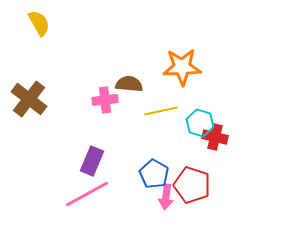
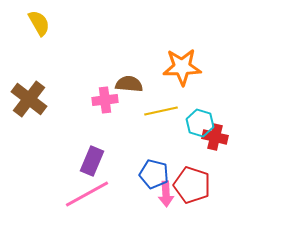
blue pentagon: rotated 16 degrees counterclockwise
pink arrow: moved 3 px up; rotated 10 degrees counterclockwise
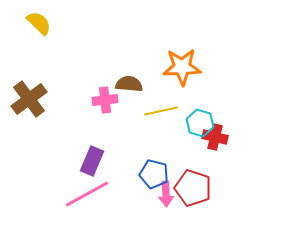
yellow semicircle: rotated 16 degrees counterclockwise
brown cross: rotated 15 degrees clockwise
red pentagon: moved 1 px right, 3 px down
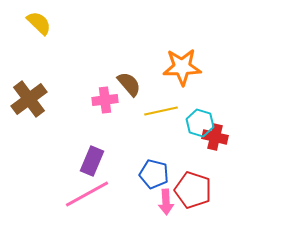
brown semicircle: rotated 44 degrees clockwise
red pentagon: moved 2 px down
pink arrow: moved 8 px down
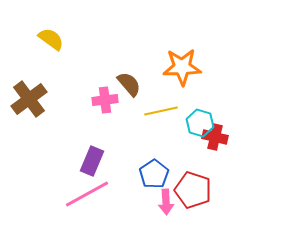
yellow semicircle: moved 12 px right, 16 px down; rotated 8 degrees counterclockwise
blue pentagon: rotated 24 degrees clockwise
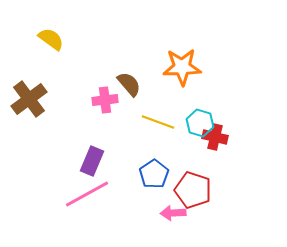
yellow line: moved 3 px left, 11 px down; rotated 32 degrees clockwise
pink arrow: moved 7 px right, 11 px down; rotated 90 degrees clockwise
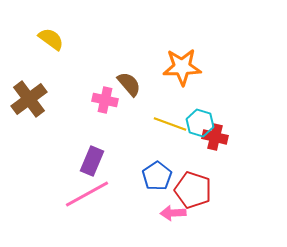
pink cross: rotated 20 degrees clockwise
yellow line: moved 12 px right, 2 px down
blue pentagon: moved 3 px right, 2 px down
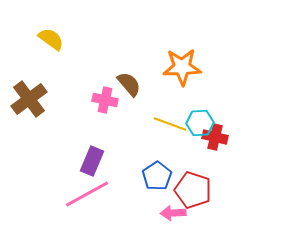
cyan hexagon: rotated 20 degrees counterclockwise
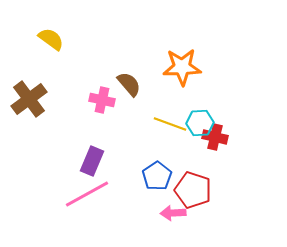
pink cross: moved 3 px left
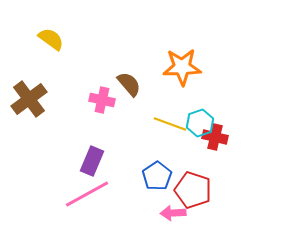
cyan hexagon: rotated 16 degrees counterclockwise
